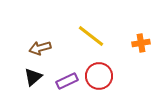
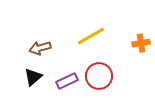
yellow line: rotated 68 degrees counterclockwise
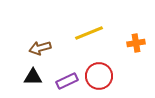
yellow line: moved 2 px left, 3 px up; rotated 8 degrees clockwise
orange cross: moved 5 px left
black triangle: rotated 42 degrees clockwise
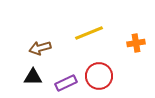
purple rectangle: moved 1 px left, 2 px down
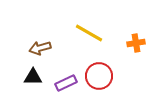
yellow line: rotated 52 degrees clockwise
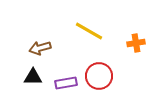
yellow line: moved 2 px up
purple rectangle: rotated 15 degrees clockwise
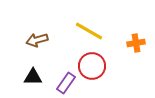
brown arrow: moved 3 px left, 8 px up
red circle: moved 7 px left, 10 px up
purple rectangle: rotated 45 degrees counterclockwise
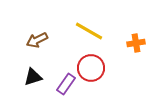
brown arrow: rotated 10 degrees counterclockwise
red circle: moved 1 px left, 2 px down
black triangle: rotated 18 degrees counterclockwise
purple rectangle: moved 1 px down
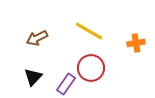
brown arrow: moved 2 px up
black triangle: rotated 30 degrees counterclockwise
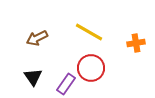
yellow line: moved 1 px down
black triangle: rotated 18 degrees counterclockwise
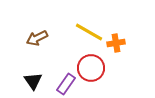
orange cross: moved 20 px left
black triangle: moved 4 px down
